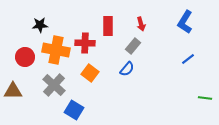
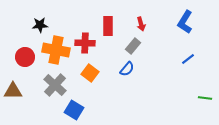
gray cross: moved 1 px right
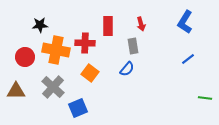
gray rectangle: rotated 49 degrees counterclockwise
gray cross: moved 2 px left, 2 px down
brown triangle: moved 3 px right
blue square: moved 4 px right, 2 px up; rotated 36 degrees clockwise
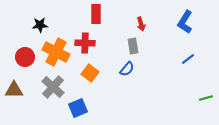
red rectangle: moved 12 px left, 12 px up
orange cross: moved 2 px down; rotated 16 degrees clockwise
brown triangle: moved 2 px left, 1 px up
green line: moved 1 px right; rotated 24 degrees counterclockwise
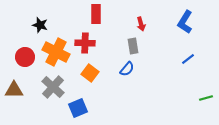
black star: rotated 21 degrees clockwise
